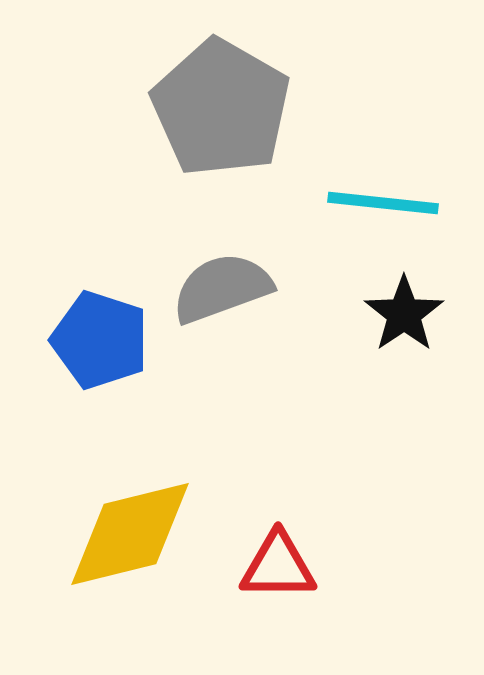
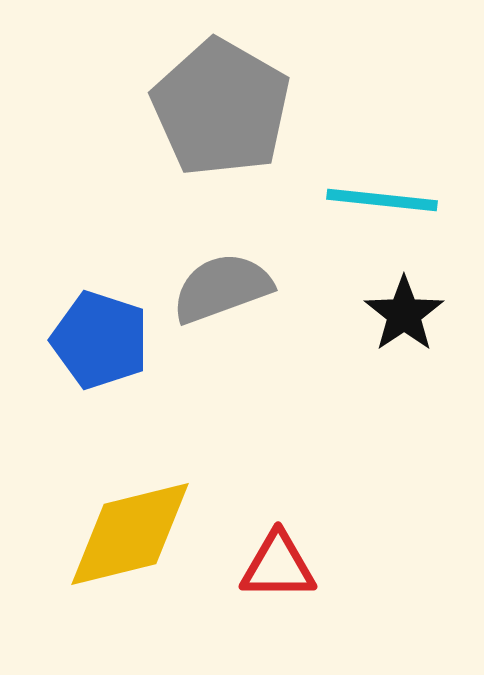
cyan line: moved 1 px left, 3 px up
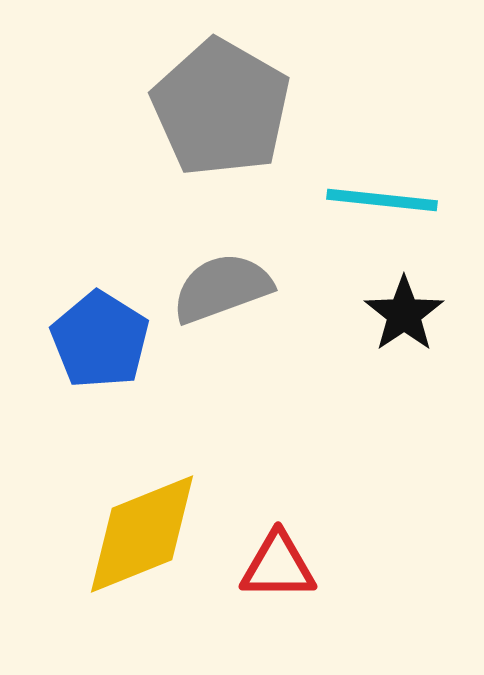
blue pentagon: rotated 14 degrees clockwise
yellow diamond: moved 12 px right; rotated 8 degrees counterclockwise
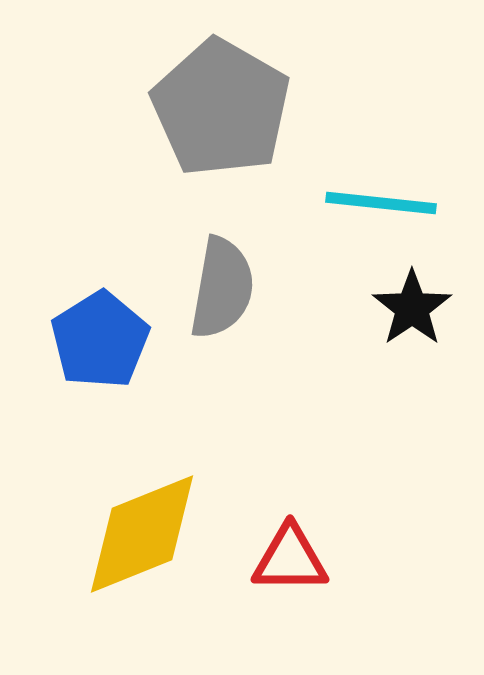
cyan line: moved 1 px left, 3 px down
gray semicircle: rotated 120 degrees clockwise
black star: moved 8 px right, 6 px up
blue pentagon: rotated 8 degrees clockwise
red triangle: moved 12 px right, 7 px up
